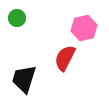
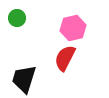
pink hexagon: moved 11 px left
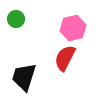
green circle: moved 1 px left, 1 px down
black trapezoid: moved 2 px up
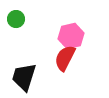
pink hexagon: moved 2 px left, 8 px down
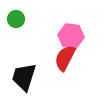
pink hexagon: rotated 20 degrees clockwise
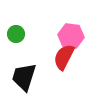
green circle: moved 15 px down
red semicircle: moved 1 px left, 1 px up
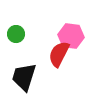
red semicircle: moved 5 px left, 3 px up
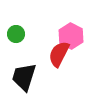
pink hexagon: rotated 20 degrees clockwise
